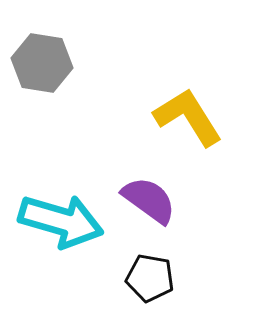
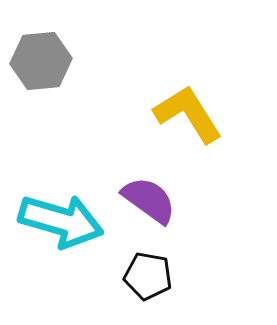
gray hexagon: moved 1 px left, 2 px up; rotated 14 degrees counterclockwise
yellow L-shape: moved 3 px up
black pentagon: moved 2 px left, 2 px up
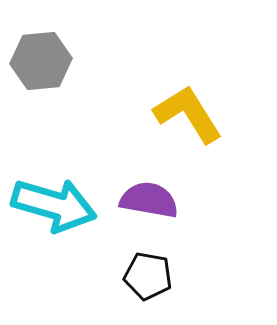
purple semicircle: rotated 26 degrees counterclockwise
cyan arrow: moved 7 px left, 16 px up
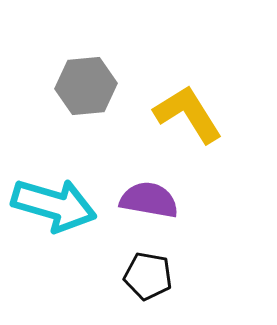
gray hexagon: moved 45 px right, 25 px down
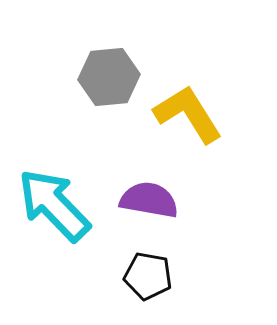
gray hexagon: moved 23 px right, 9 px up
cyan arrow: rotated 150 degrees counterclockwise
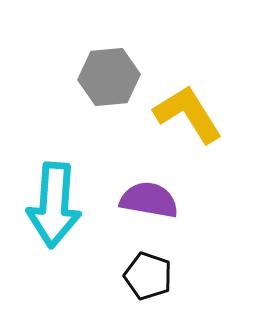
cyan arrow: rotated 132 degrees counterclockwise
black pentagon: rotated 9 degrees clockwise
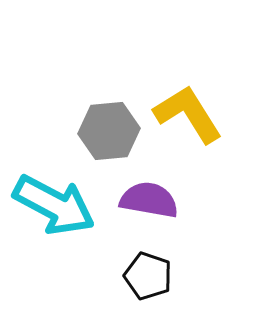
gray hexagon: moved 54 px down
cyan arrow: rotated 66 degrees counterclockwise
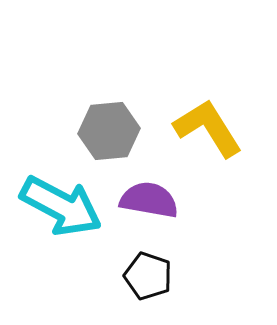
yellow L-shape: moved 20 px right, 14 px down
cyan arrow: moved 7 px right, 1 px down
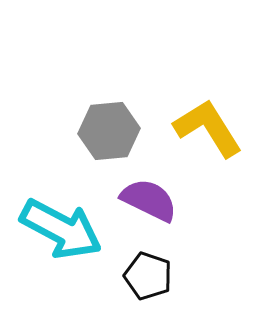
purple semicircle: rotated 16 degrees clockwise
cyan arrow: moved 23 px down
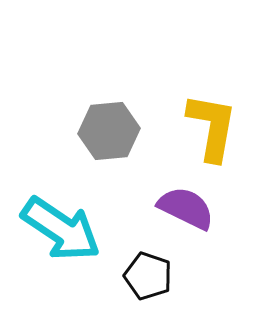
yellow L-shape: moved 4 px right, 1 px up; rotated 42 degrees clockwise
purple semicircle: moved 37 px right, 8 px down
cyan arrow: rotated 6 degrees clockwise
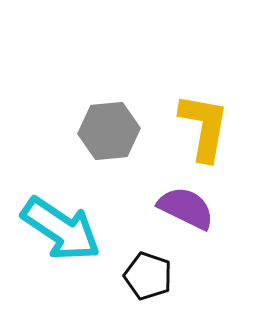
yellow L-shape: moved 8 px left
